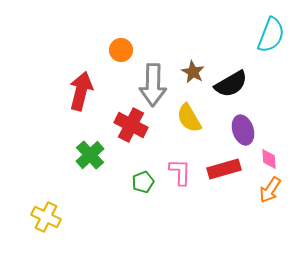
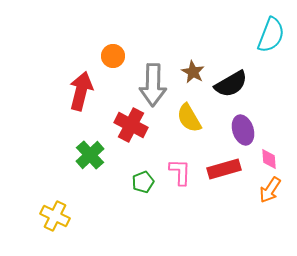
orange circle: moved 8 px left, 6 px down
yellow cross: moved 9 px right, 1 px up
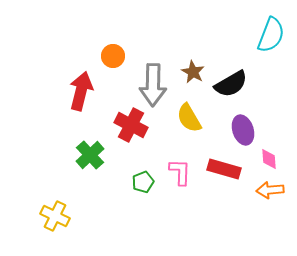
red rectangle: rotated 32 degrees clockwise
orange arrow: rotated 52 degrees clockwise
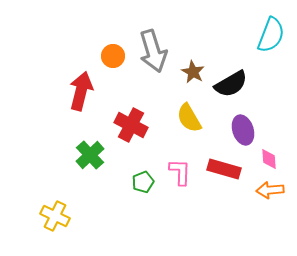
gray arrow: moved 34 px up; rotated 18 degrees counterclockwise
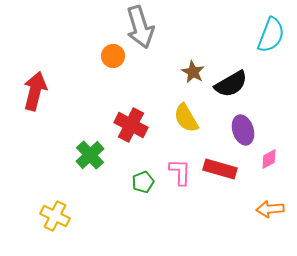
gray arrow: moved 13 px left, 24 px up
red arrow: moved 46 px left
yellow semicircle: moved 3 px left
pink diamond: rotated 65 degrees clockwise
red rectangle: moved 4 px left
orange arrow: moved 19 px down
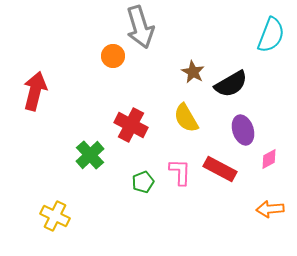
red rectangle: rotated 12 degrees clockwise
